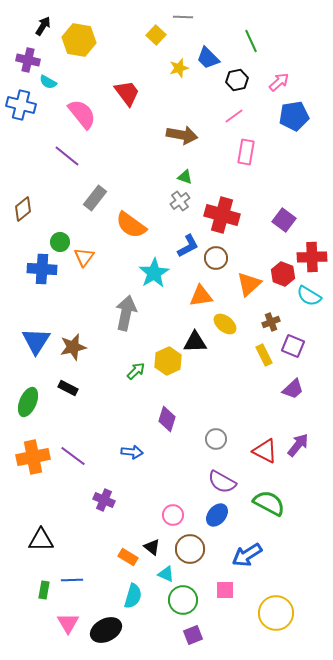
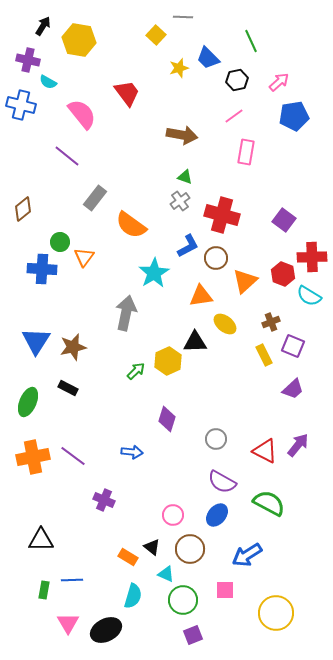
orange triangle at (249, 284): moved 4 px left, 3 px up
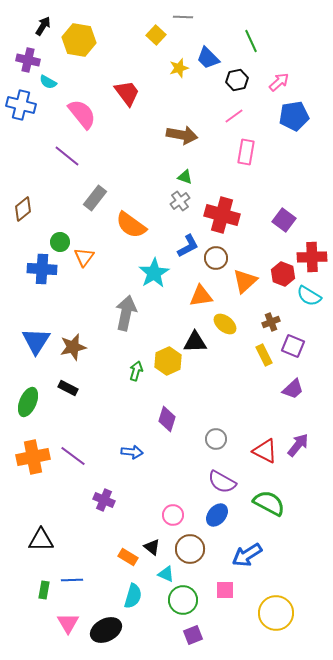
green arrow at (136, 371): rotated 30 degrees counterclockwise
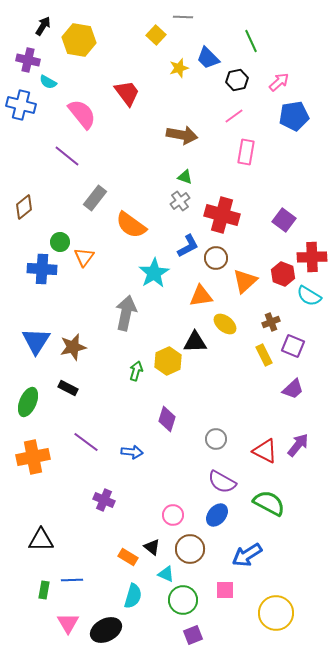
brown diamond at (23, 209): moved 1 px right, 2 px up
purple line at (73, 456): moved 13 px right, 14 px up
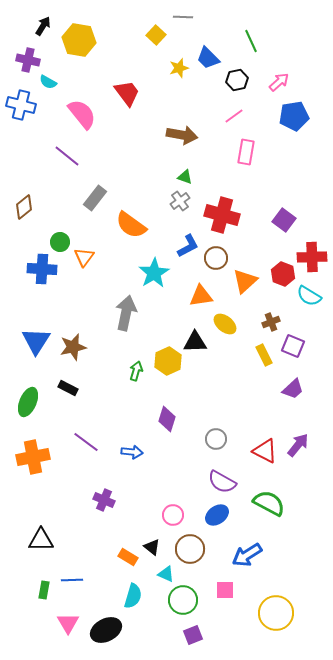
blue ellipse at (217, 515): rotated 15 degrees clockwise
